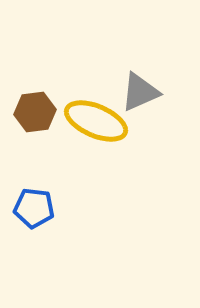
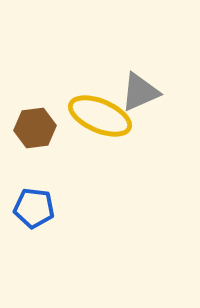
brown hexagon: moved 16 px down
yellow ellipse: moved 4 px right, 5 px up
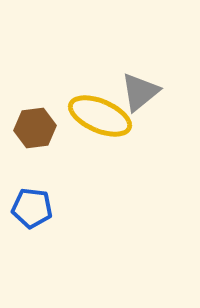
gray triangle: rotated 15 degrees counterclockwise
blue pentagon: moved 2 px left
